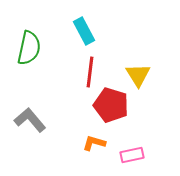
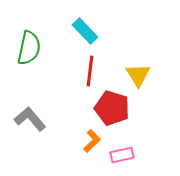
cyan rectangle: moved 1 px right; rotated 16 degrees counterclockwise
red line: moved 1 px up
red pentagon: moved 1 px right, 3 px down
gray L-shape: moved 1 px up
orange L-shape: moved 2 px left, 2 px up; rotated 120 degrees clockwise
pink rectangle: moved 10 px left
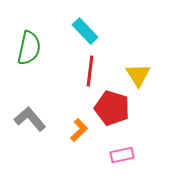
orange L-shape: moved 13 px left, 11 px up
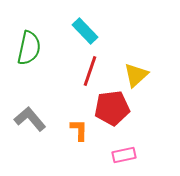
red line: rotated 12 degrees clockwise
yellow triangle: moved 2 px left; rotated 20 degrees clockwise
red pentagon: rotated 24 degrees counterclockwise
orange L-shape: rotated 45 degrees counterclockwise
pink rectangle: moved 2 px right
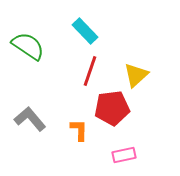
green semicircle: moved 1 px left, 2 px up; rotated 68 degrees counterclockwise
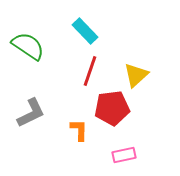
gray L-shape: moved 1 px right, 6 px up; rotated 104 degrees clockwise
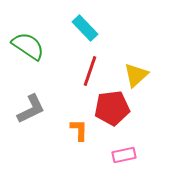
cyan rectangle: moved 3 px up
gray L-shape: moved 4 px up
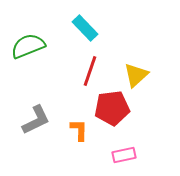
green semicircle: rotated 56 degrees counterclockwise
gray L-shape: moved 5 px right, 11 px down
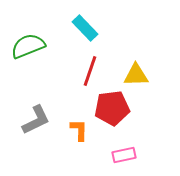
yellow triangle: rotated 40 degrees clockwise
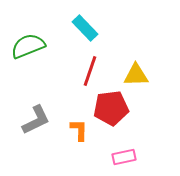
red pentagon: moved 1 px left
pink rectangle: moved 2 px down
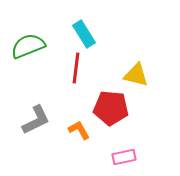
cyan rectangle: moved 1 px left, 6 px down; rotated 12 degrees clockwise
red line: moved 14 px left, 3 px up; rotated 12 degrees counterclockwise
yellow triangle: rotated 16 degrees clockwise
red pentagon: rotated 12 degrees clockwise
orange L-shape: rotated 30 degrees counterclockwise
